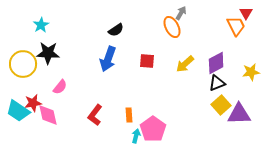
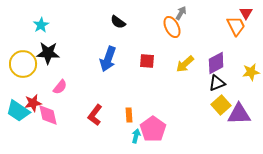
black semicircle: moved 2 px right, 8 px up; rotated 70 degrees clockwise
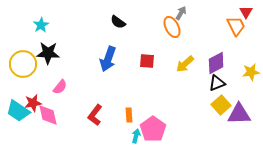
red triangle: moved 1 px up
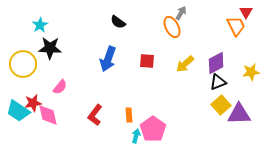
cyan star: moved 1 px left
black star: moved 2 px right, 5 px up
black triangle: moved 1 px right, 1 px up
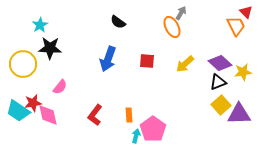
red triangle: rotated 16 degrees counterclockwise
purple diamond: moved 4 px right; rotated 70 degrees clockwise
yellow star: moved 8 px left
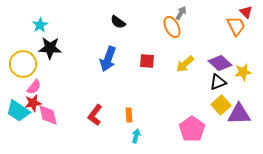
pink semicircle: moved 26 px left
pink pentagon: moved 39 px right
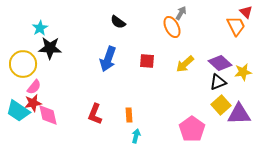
cyan star: moved 3 px down
red L-shape: moved 1 px up; rotated 15 degrees counterclockwise
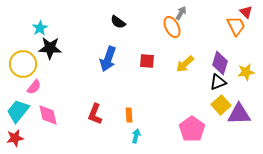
purple diamond: rotated 65 degrees clockwise
yellow star: moved 3 px right
red star: moved 18 px left, 35 px down
cyan trapezoid: rotated 95 degrees clockwise
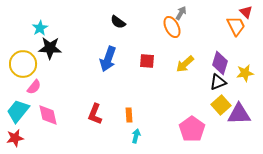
yellow star: moved 1 px left, 1 px down
